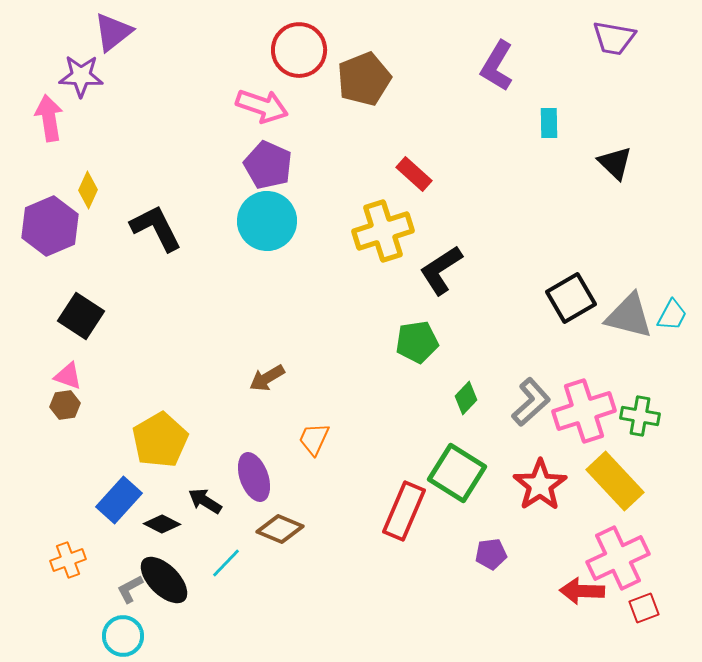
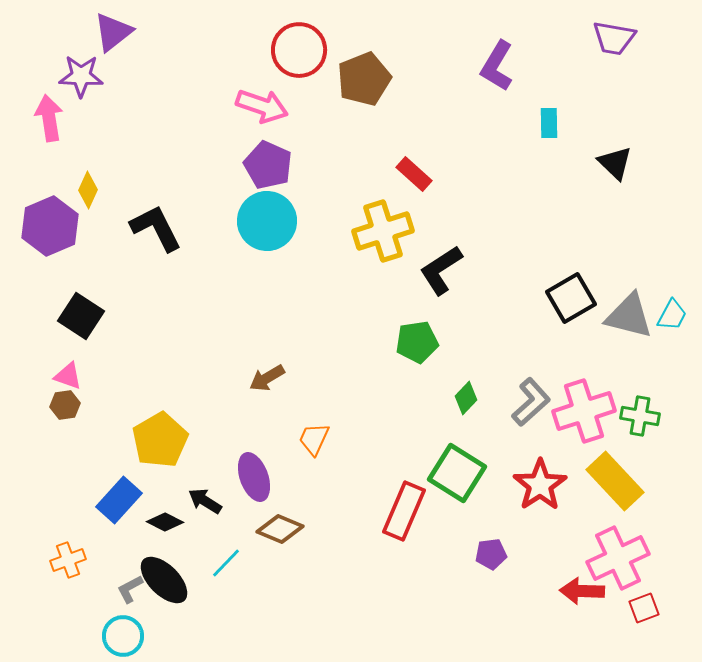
black diamond at (162, 524): moved 3 px right, 2 px up
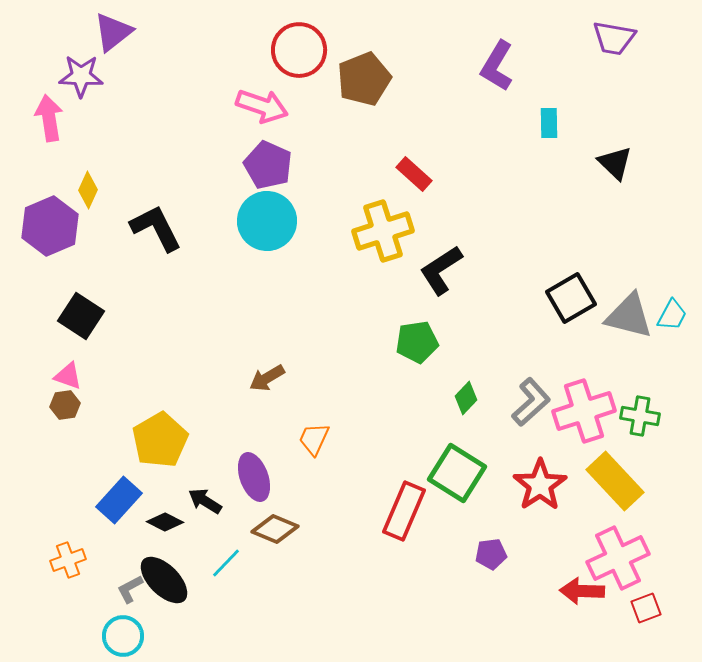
brown diamond at (280, 529): moved 5 px left
red square at (644, 608): moved 2 px right
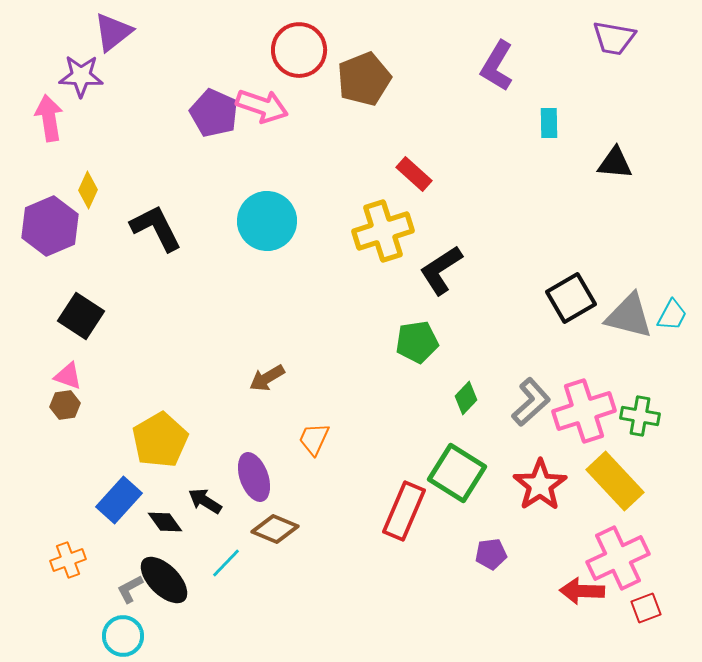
black triangle at (615, 163): rotated 39 degrees counterclockwise
purple pentagon at (268, 165): moved 54 px left, 52 px up
black diamond at (165, 522): rotated 27 degrees clockwise
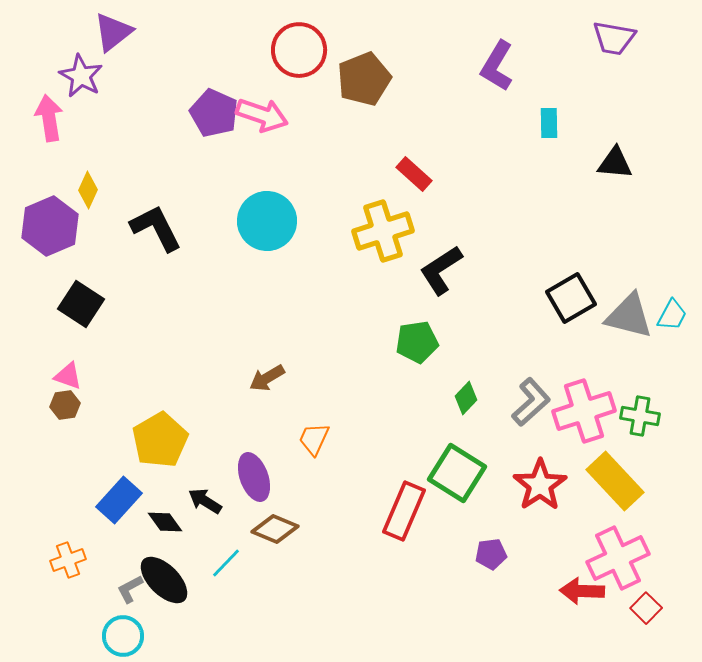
purple star at (81, 76): rotated 27 degrees clockwise
pink arrow at (262, 106): moved 9 px down
black square at (81, 316): moved 12 px up
red square at (646, 608): rotated 24 degrees counterclockwise
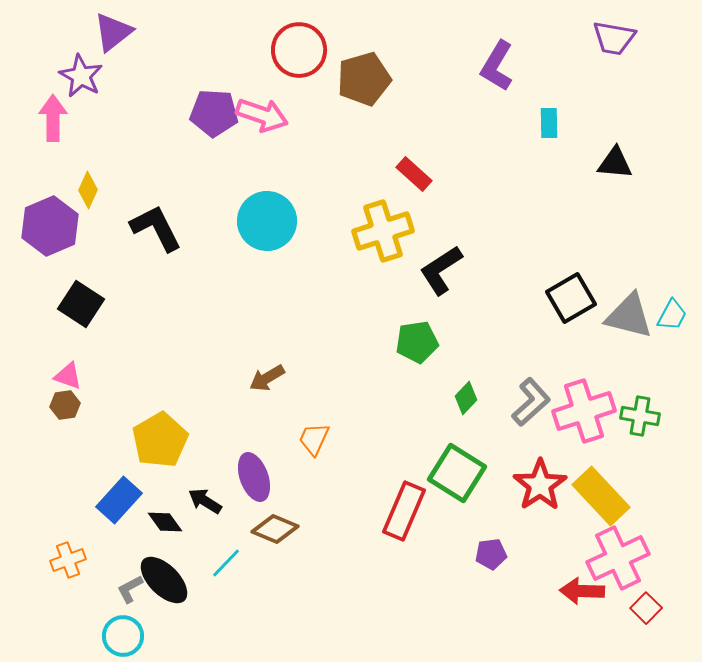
brown pentagon at (364, 79): rotated 6 degrees clockwise
purple pentagon at (214, 113): rotated 21 degrees counterclockwise
pink arrow at (49, 118): moved 4 px right; rotated 9 degrees clockwise
yellow rectangle at (615, 481): moved 14 px left, 15 px down
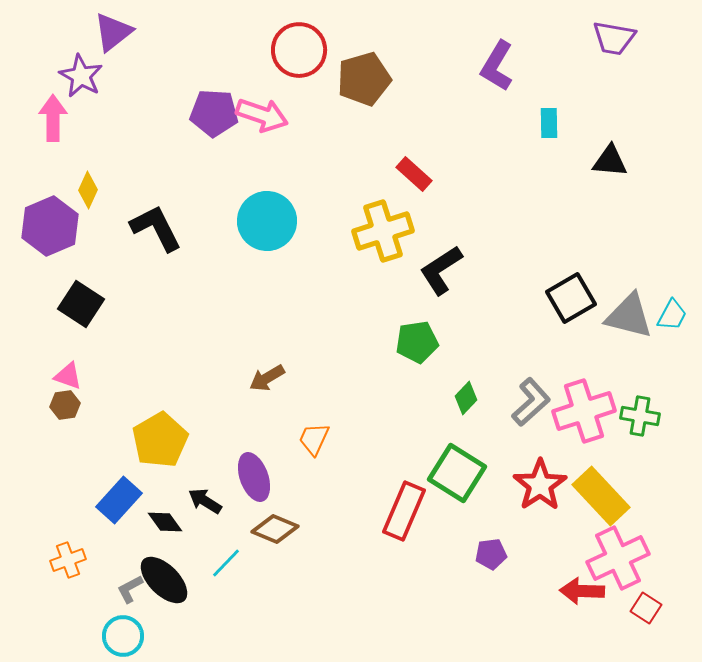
black triangle at (615, 163): moved 5 px left, 2 px up
red square at (646, 608): rotated 12 degrees counterclockwise
